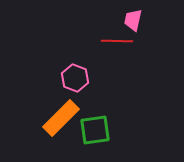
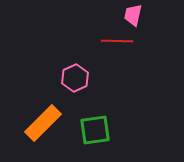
pink trapezoid: moved 5 px up
pink hexagon: rotated 16 degrees clockwise
orange rectangle: moved 18 px left, 5 px down
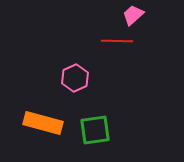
pink trapezoid: rotated 35 degrees clockwise
orange rectangle: rotated 60 degrees clockwise
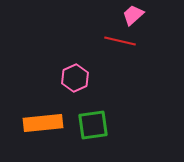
red line: moved 3 px right; rotated 12 degrees clockwise
orange rectangle: rotated 21 degrees counterclockwise
green square: moved 2 px left, 5 px up
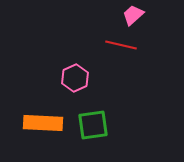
red line: moved 1 px right, 4 px down
orange rectangle: rotated 9 degrees clockwise
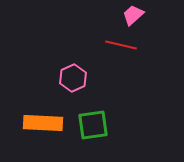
pink hexagon: moved 2 px left
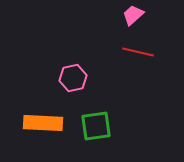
red line: moved 17 px right, 7 px down
pink hexagon: rotated 12 degrees clockwise
green square: moved 3 px right, 1 px down
